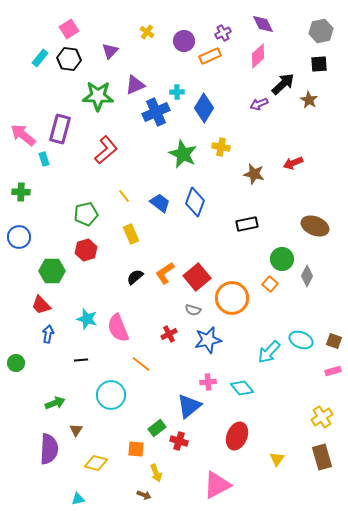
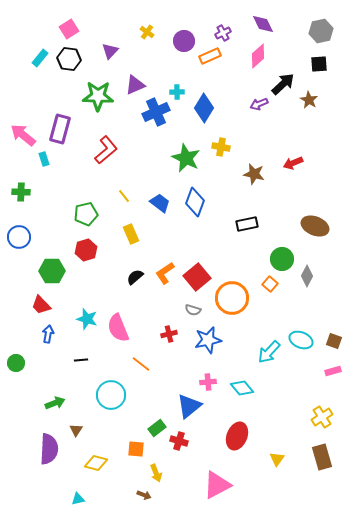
green star at (183, 154): moved 3 px right, 4 px down
red cross at (169, 334): rotated 14 degrees clockwise
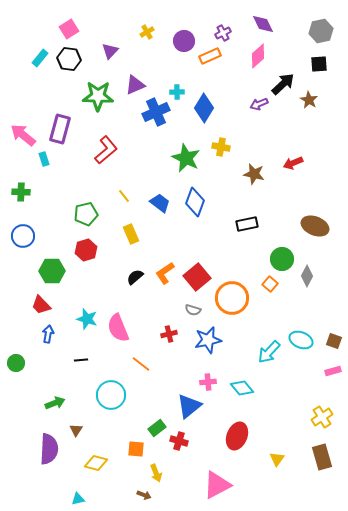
yellow cross at (147, 32): rotated 24 degrees clockwise
blue circle at (19, 237): moved 4 px right, 1 px up
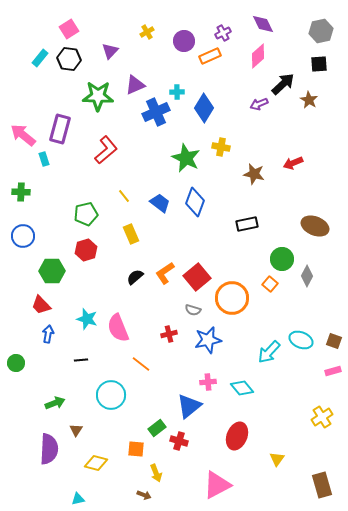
brown rectangle at (322, 457): moved 28 px down
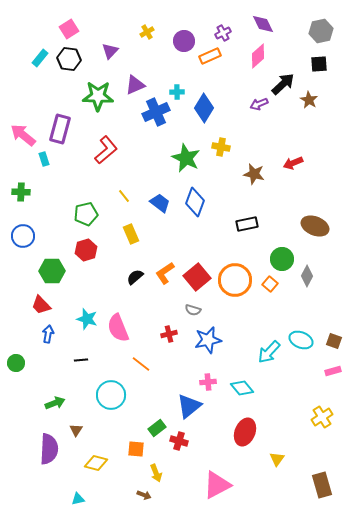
orange circle at (232, 298): moved 3 px right, 18 px up
red ellipse at (237, 436): moved 8 px right, 4 px up
